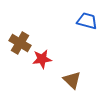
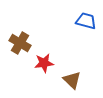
blue trapezoid: moved 1 px left
red star: moved 2 px right, 4 px down
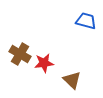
brown cross: moved 11 px down
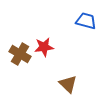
red star: moved 16 px up
brown triangle: moved 4 px left, 4 px down
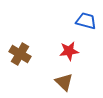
red star: moved 25 px right, 4 px down
brown triangle: moved 4 px left, 2 px up
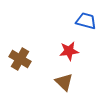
brown cross: moved 5 px down
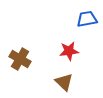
blue trapezoid: moved 1 px right, 2 px up; rotated 25 degrees counterclockwise
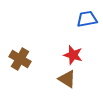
red star: moved 4 px right, 4 px down; rotated 24 degrees clockwise
brown triangle: moved 3 px right, 3 px up; rotated 12 degrees counterclockwise
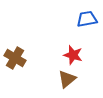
brown cross: moved 5 px left, 1 px up
brown triangle: rotated 48 degrees clockwise
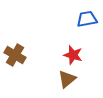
brown cross: moved 3 px up
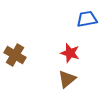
red star: moved 3 px left, 2 px up
